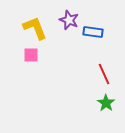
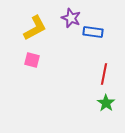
purple star: moved 2 px right, 2 px up
yellow L-shape: rotated 84 degrees clockwise
pink square: moved 1 px right, 5 px down; rotated 14 degrees clockwise
red line: rotated 35 degrees clockwise
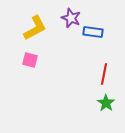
pink square: moved 2 px left
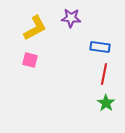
purple star: rotated 18 degrees counterclockwise
blue rectangle: moved 7 px right, 15 px down
